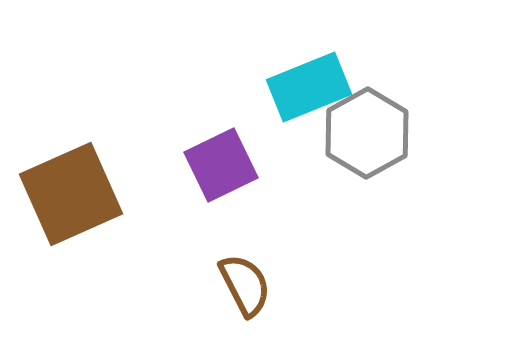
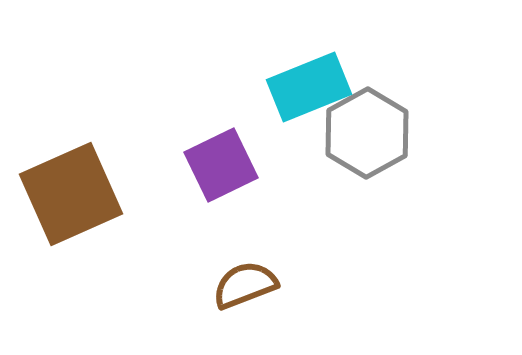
brown semicircle: rotated 84 degrees counterclockwise
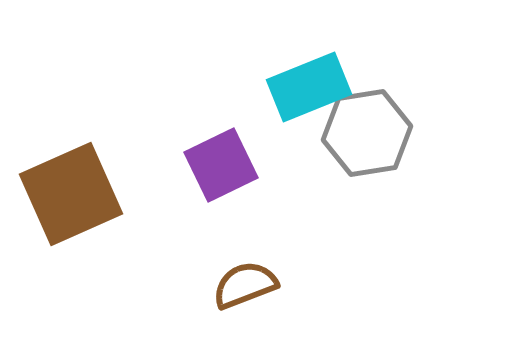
gray hexagon: rotated 20 degrees clockwise
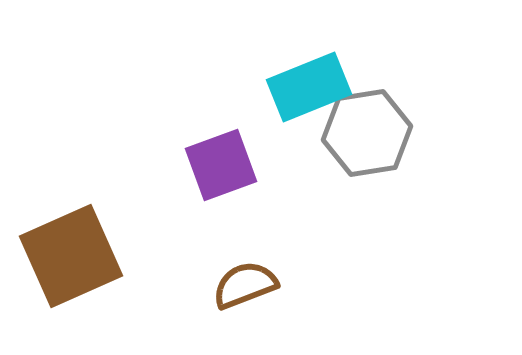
purple square: rotated 6 degrees clockwise
brown square: moved 62 px down
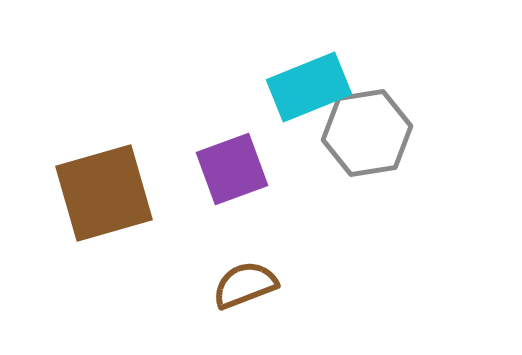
purple square: moved 11 px right, 4 px down
brown square: moved 33 px right, 63 px up; rotated 8 degrees clockwise
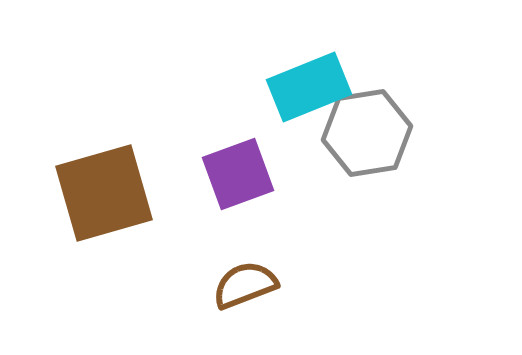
purple square: moved 6 px right, 5 px down
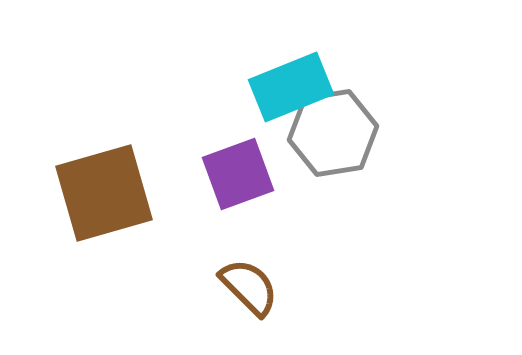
cyan rectangle: moved 18 px left
gray hexagon: moved 34 px left
brown semicircle: moved 4 px right, 2 px down; rotated 66 degrees clockwise
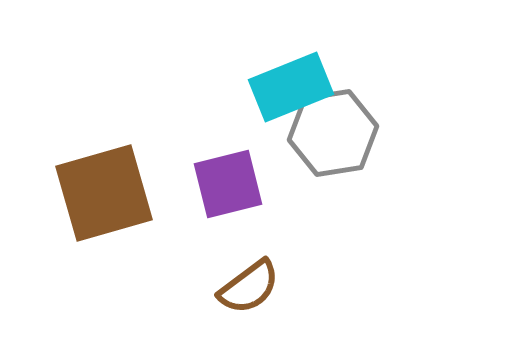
purple square: moved 10 px left, 10 px down; rotated 6 degrees clockwise
brown semicircle: rotated 98 degrees clockwise
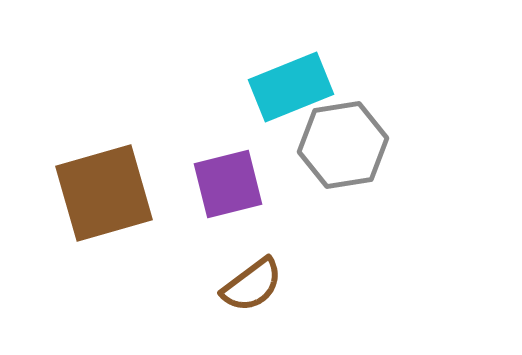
gray hexagon: moved 10 px right, 12 px down
brown semicircle: moved 3 px right, 2 px up
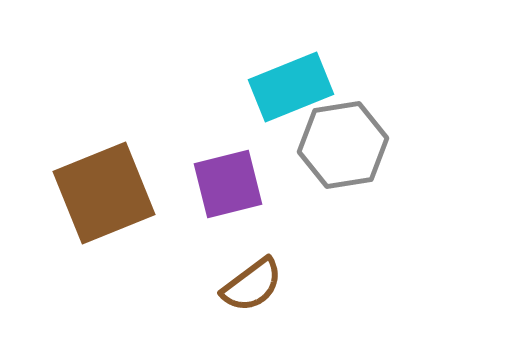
brown square: rotated 6 degrees counterclockwise
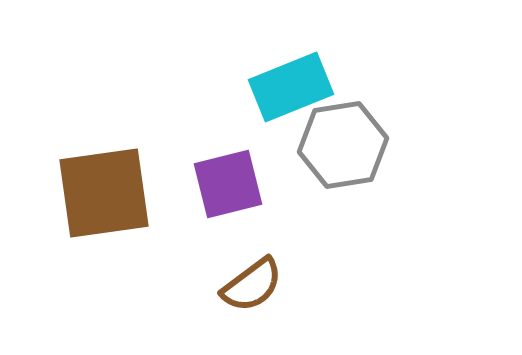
brown square: rotated 14 degrees clockwise
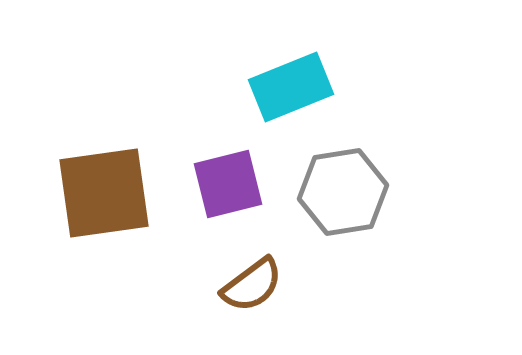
gray hexagon: moved 47 px down
